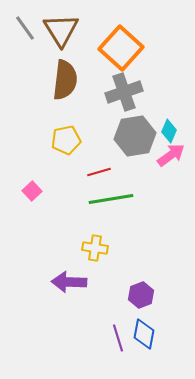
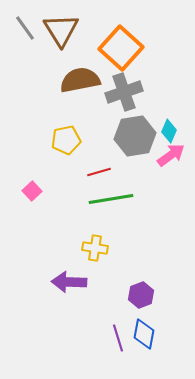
brown semicircle: moved 15 px right; rotated 108 degrees counterclockwise
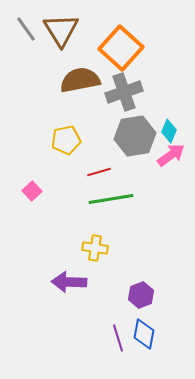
gray line: moved 1 px right, 1 px down
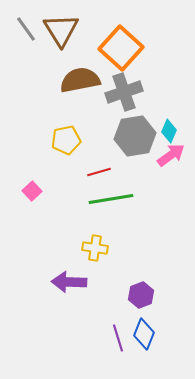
blue diamond: rotated 12 degrees clockwise
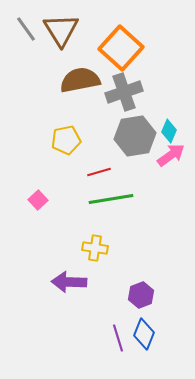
pink square: moved 6 px right, 9 px down
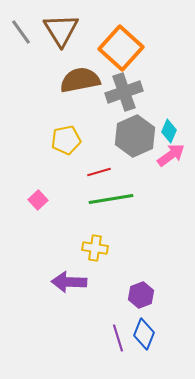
gray line: moved 5 px left, 3 px down
gray hexagon: rotated 15 degrees counterclockwise
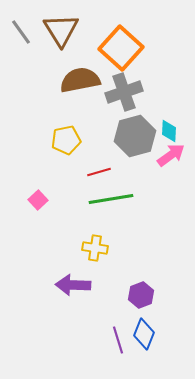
cyan diamond: rotated 20 degrees counterclockwise
gray hexagon: rotated 9 degrees clockwise
purple arrow: moved 4 px right, 3 px down
purple line: moved 2 px down
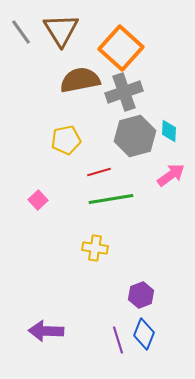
pink arrow: moved 20 px down
purple arrow: moved 27 px left, 46 px down
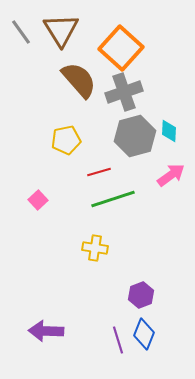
brown semicircle: moved 1 px left; rotated 60 degrees clockwise
green line: moved 2 px right; rotated 9 degrees counterclockwise
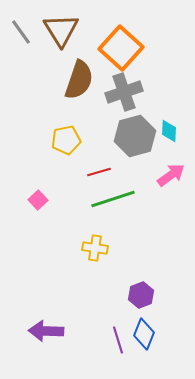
brown semicircle: rotated 60 degrees clockwise
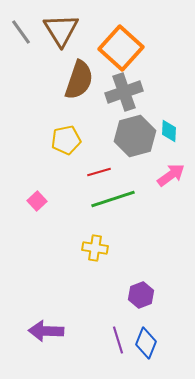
pink square: moved 1 px left, 1 px down
blue diamond: moved 2 px right, 9 px down
